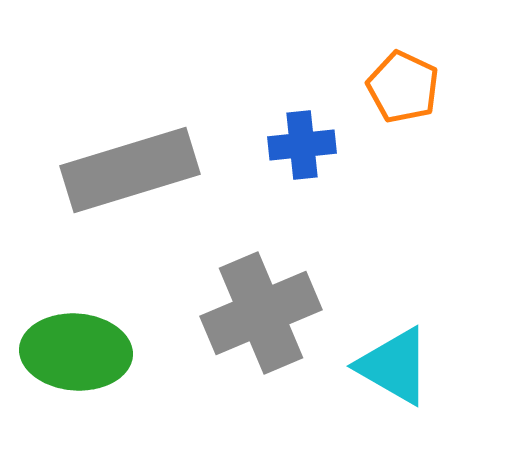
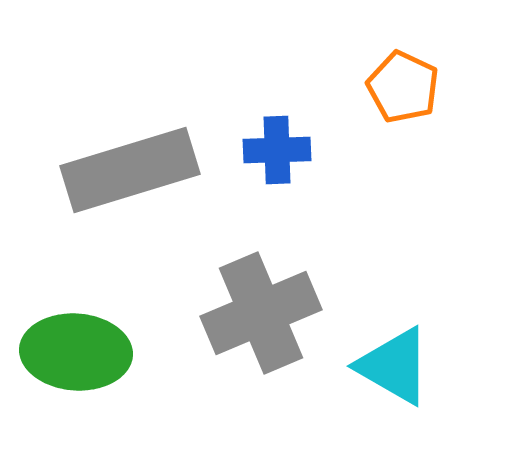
blue cross: moved 25 px left, 5 px down; rotated 4 degrees clockwise
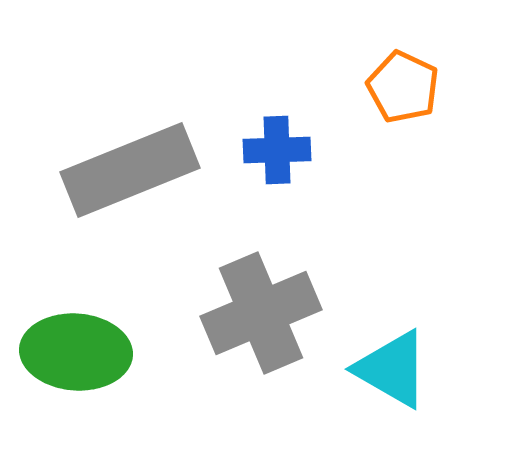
gray rectangle: rotated 5 degrees counterclockwise
cyan triangle: moved 2 px left, 3 px down
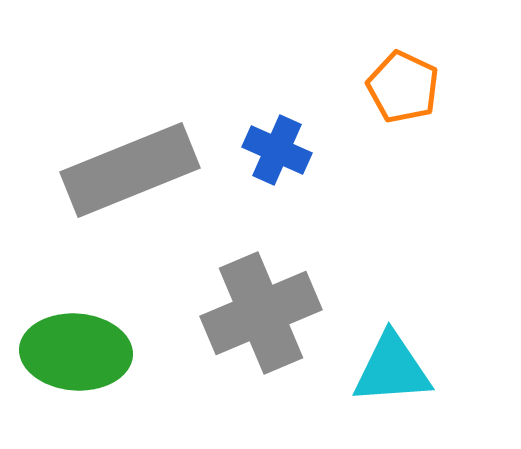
blue cross: rotated 26 degrees clockwise
cyan triangle: rotated 34 degrees counterclockwise
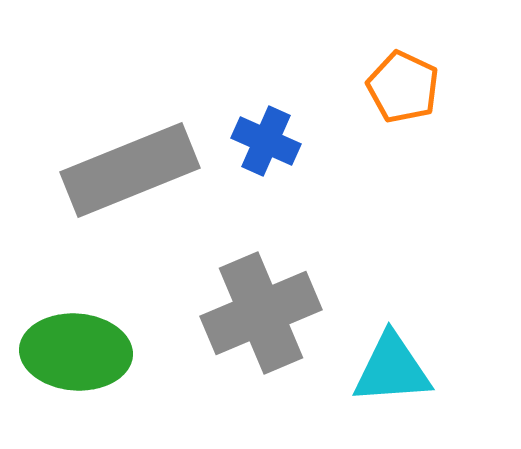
blue cross: moved 11 px left, 9 px up
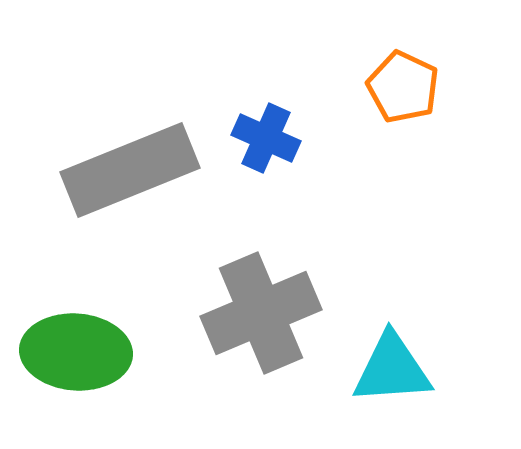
blue cross: moved 3 px up
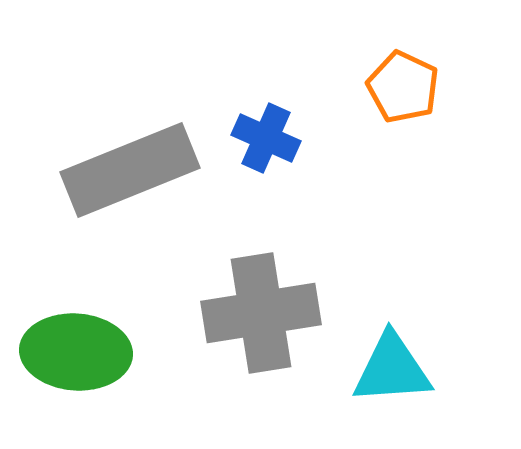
gray cross: rotated 14 degrees clockwise
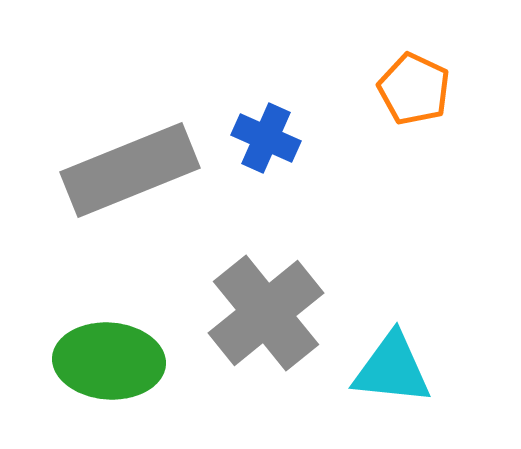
orange pentagon: moved 11 px right, 2 px down
gray cross: moved 5 px right; rotated 30 degrees counterclockwise
green ellipse: moved 33 px right, 9 px down
cyan triangle: rotated 10 degrees clockwise
